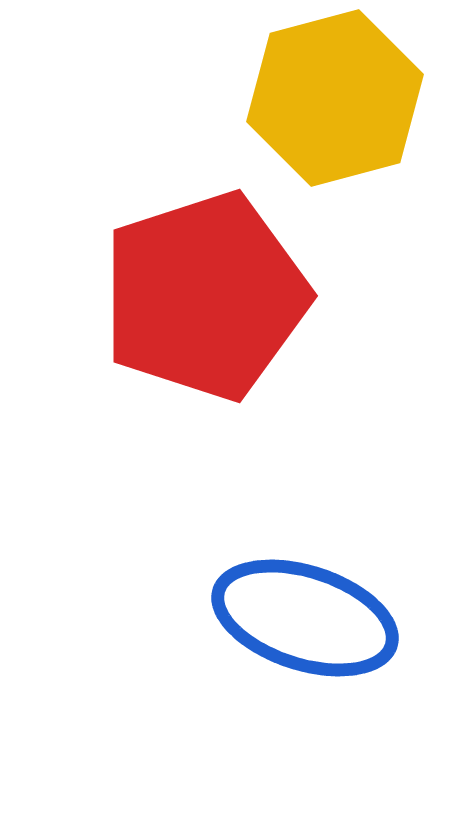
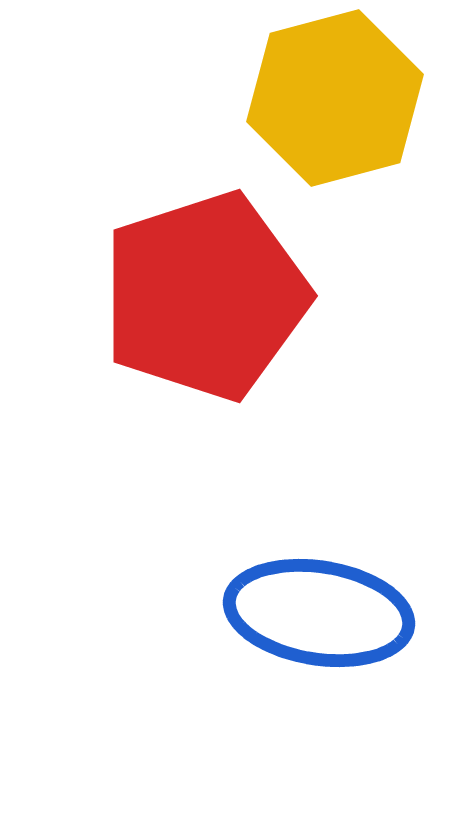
blue ellipse: moved 14 px right, 5 px up; rotated 9 degrees counterclockwise
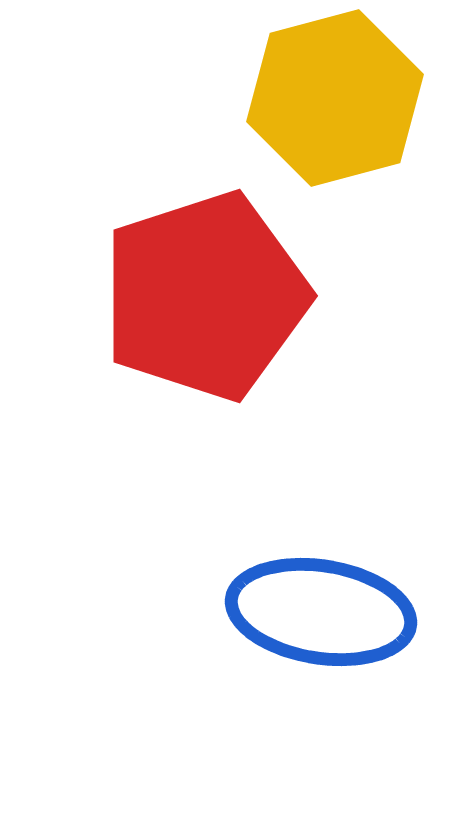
blue ellipse: moved 2 px right, 1 px up
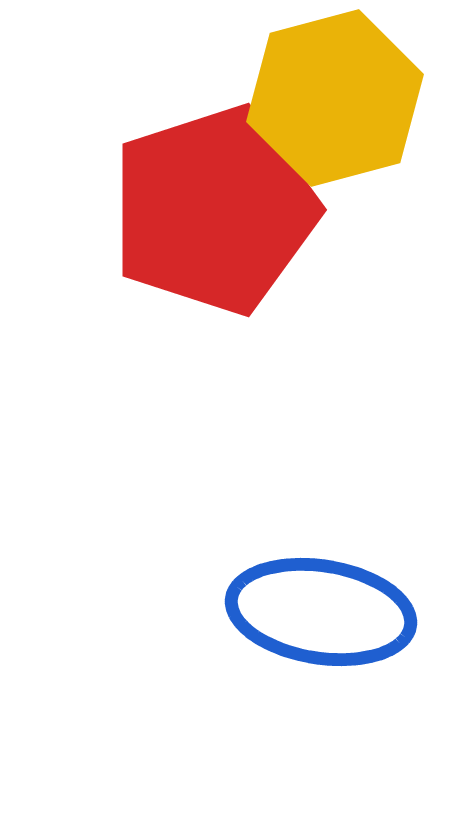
red pentagon: moved 9 px right, 86 px up
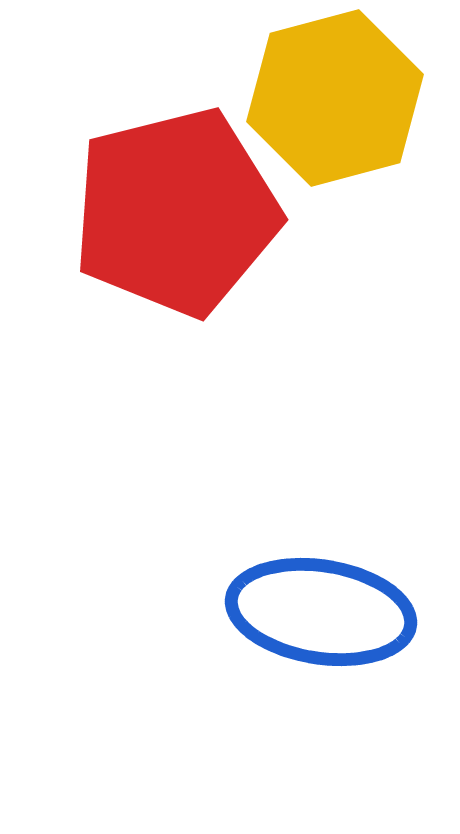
red pentagon: moved 38 px left, 2 px down; rotated 4 degrees clockwise
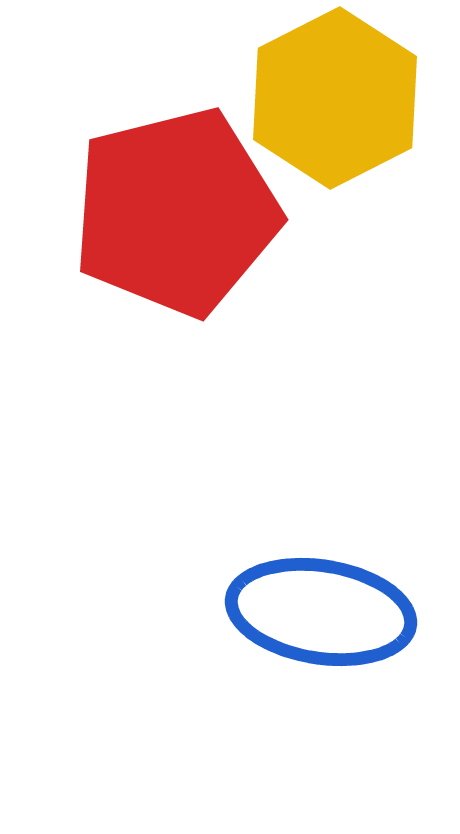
yellow hexagon: rotated 12 degrees counterclockwise
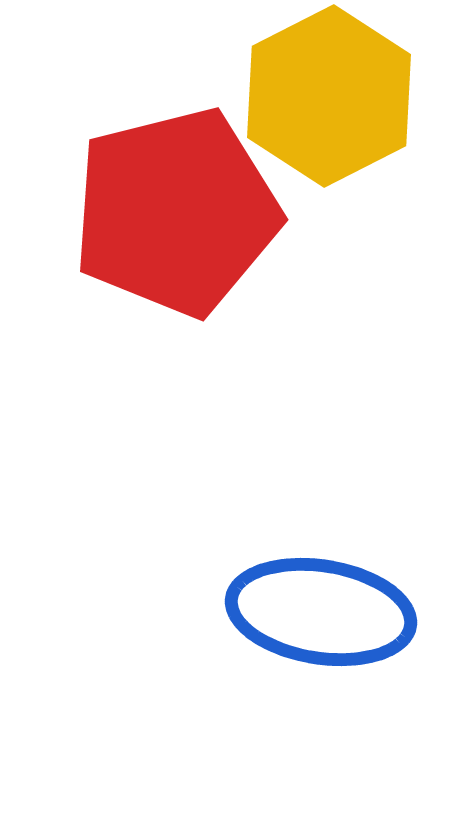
yellow hexagon: moved 6 px left, 2 px up
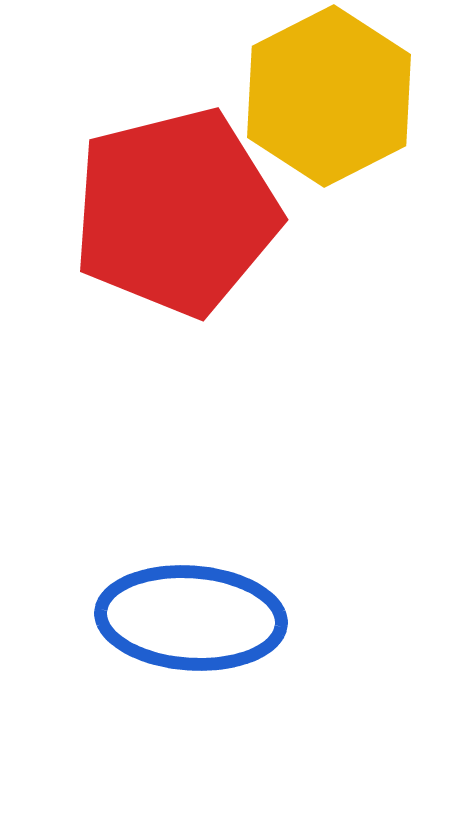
blue ellipse: moved 130 px left, 6 px down; rotated 5 degrees counterclockwise
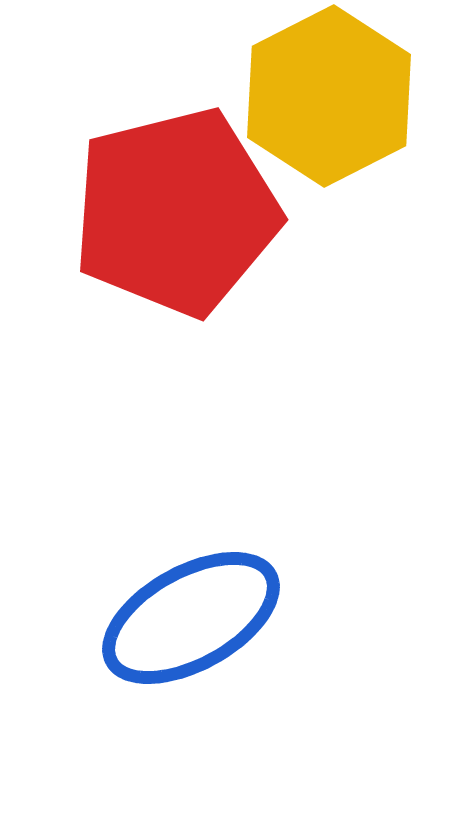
blue ellipse: rotated 33 degrees counterclockwise
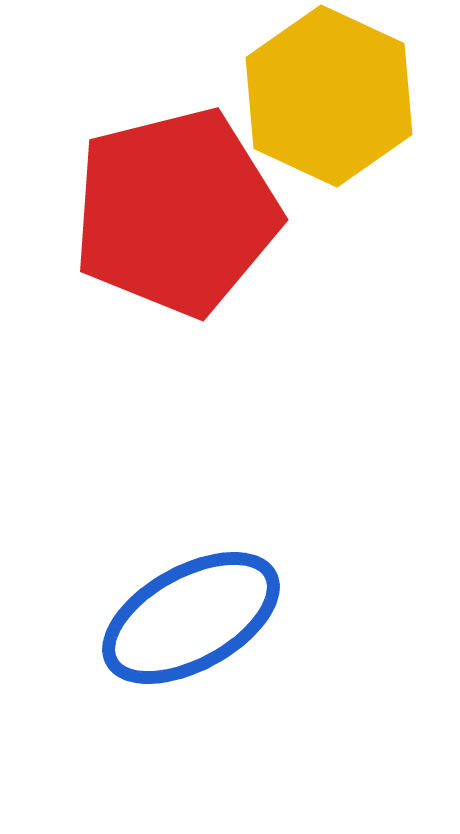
yellow hexagon: rotated 8 degrees counterclockwise
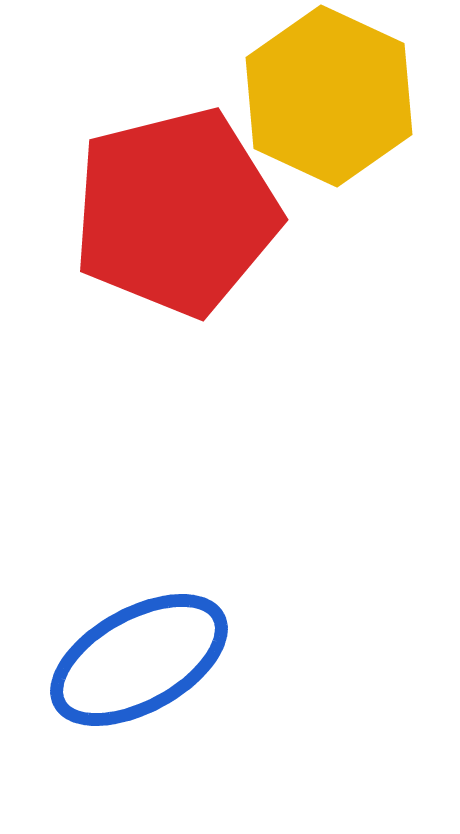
blue ellipse: moved 52 px left, 42 px down
